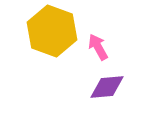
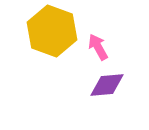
purple diamond: moved 2 px up
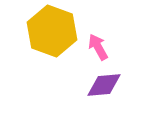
purple diamond: moved 3 px left
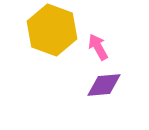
yellow hexagon: moved 1 px up
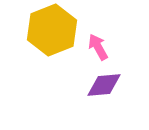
yellow hexagon: rotated 18 degrees clockwise
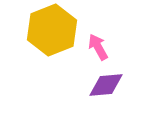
purple diamond: moved 2 px right
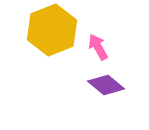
purple diamond: rotated 45 degrees clockwise
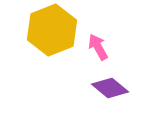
purple diamond: moved 4 px right, 3 px down
